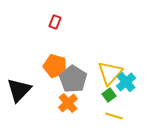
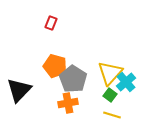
red rectangle: moved 4 px left, 1 px down
green square: moved 1 px right; rotated 16 degrees counterclockwise
orange cross: rotated 30 degrees clockwise
yellow line: moved 2 px left, 1 px up
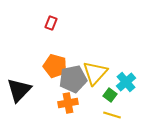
yellow triangle: moved 15 px left
gray pentagon: rotated 28 degrees clockwise
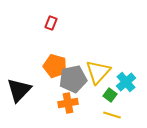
yellow triangle: moved 3 px right, 1 px up
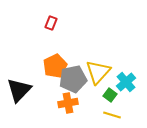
orange pentagon: rotated 30 degrees clockwise
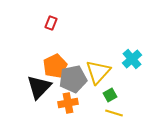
cyan cross: moved 6 px right, 23 px up
black triangle: moved 20 px right, 3 px up
green square: rotated 24 degrees clockwise
yellow line: moved 2 px right, 2 px up
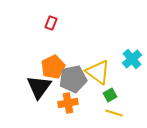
orange pentagon: moved 2 px left, 1 px down
yellow triangle: rotated 36 degrees counterclockwise
black triangle: rotated 8 degrees counterclockwise
